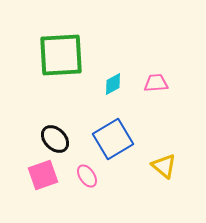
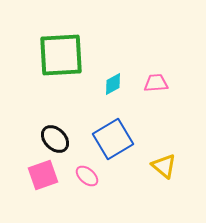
pink ellipse: rotated 15 degrees counterclockwise
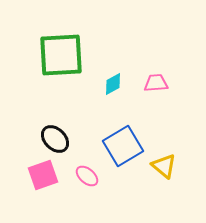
blue square: moved 10 px right, 7 px down
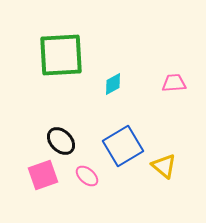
pink trapezoid: moved 18 px right
black ellipse: moved 6 px right, 2 px down
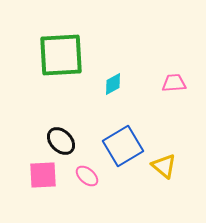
pink square: rotated 16 degrees clockwise
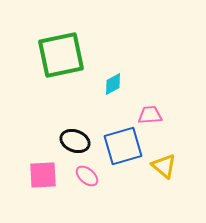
green square: rotated 9 degrees counterclockwise
pink trapezoid: moved 24 px left, 32 px down
black ellipse: moved 14 px right; rotated 24 degrees counterclockwise
blue square: rotated 15 degrees clockwise
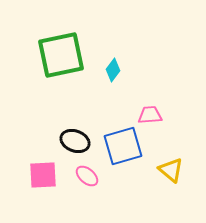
cyan diamond: moved 14 px up; rotated 25 degrees counterclockwise
yellow triangle: moved 7 px right, 4 px down
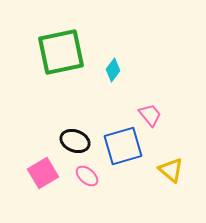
green square: moved 3 px up
pink trapezoid: rotated 55 degrees clockwise
pink square: moved 2 px up; rotated 28 degrees counterclockwise
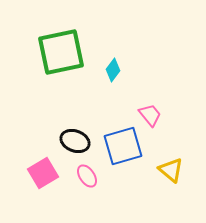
pink ellipse: rotated 15 degrees clockwise
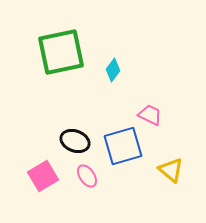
pink trapezoid: rotated 25 degrees counterclockwise
pink square: moved 3 px down
